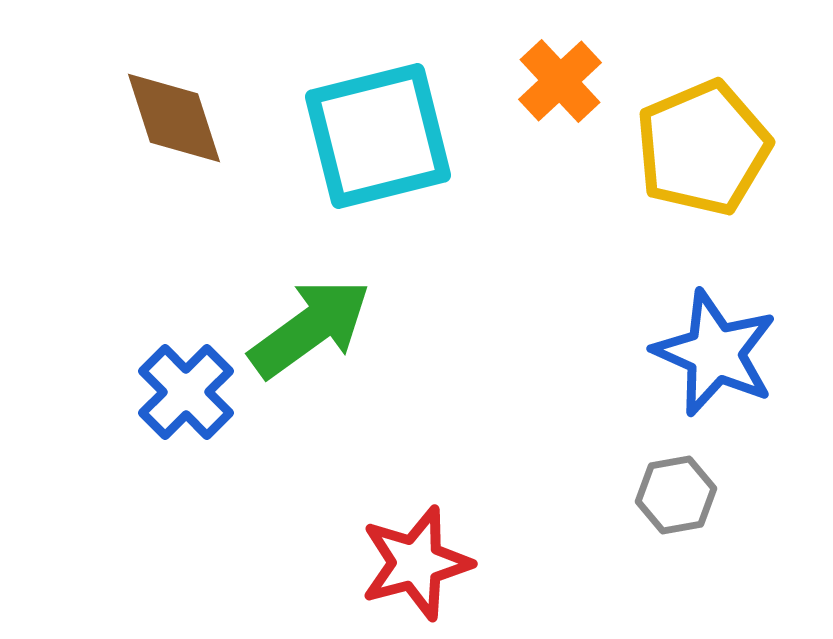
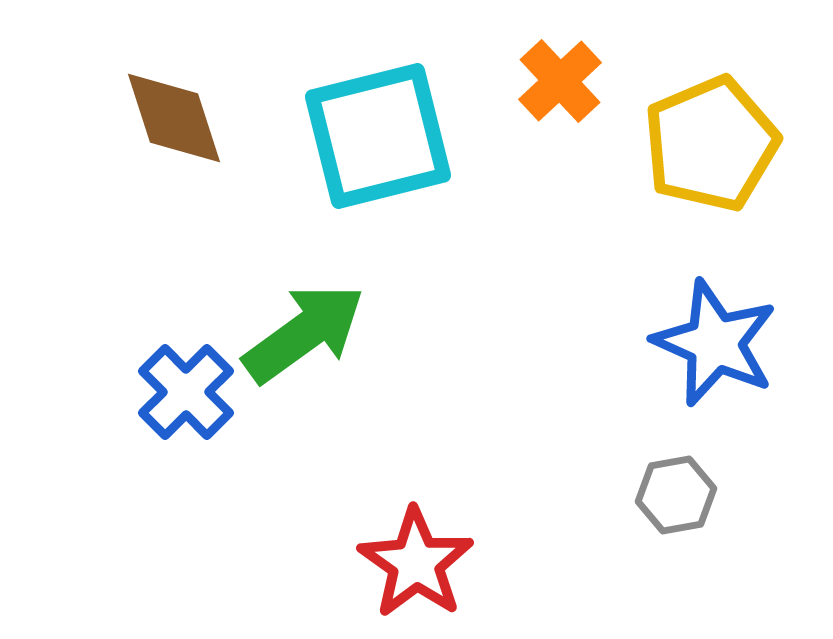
yellow pentagon: moved 8 px right, 4 px up
green arrow: moved 6 px left, 5 px down
blue star: moved 10 px up
red star: rotated 22 degrees counterclockwise
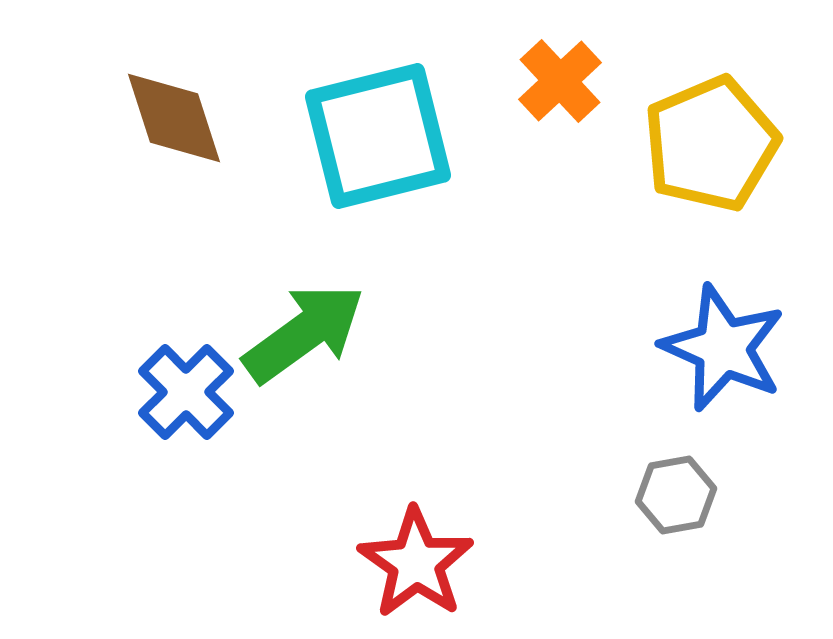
blue star: moved 8 px right, 5 px down
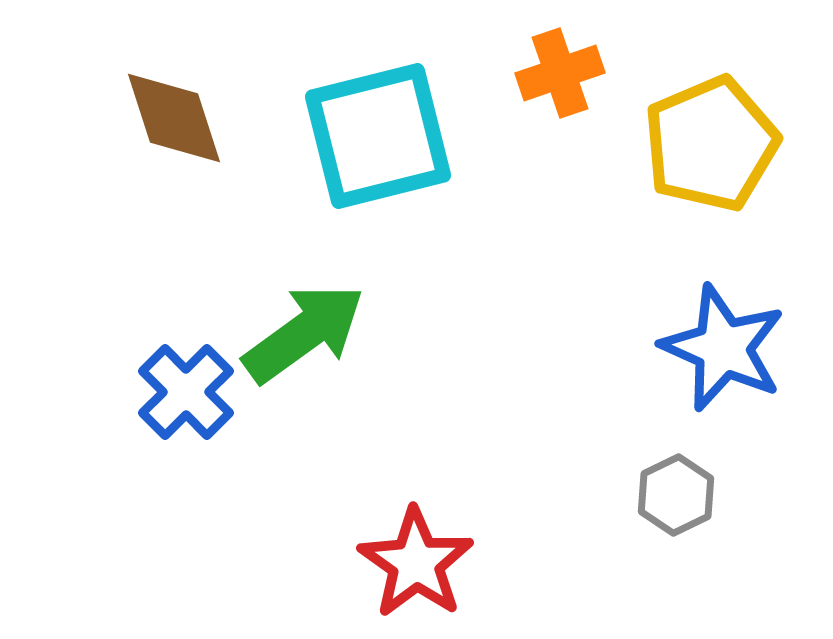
orange cross: moved 8 px up; rotated 24 degrees clockwise
gray hexagon: rotated 16 degrees counterclockwise
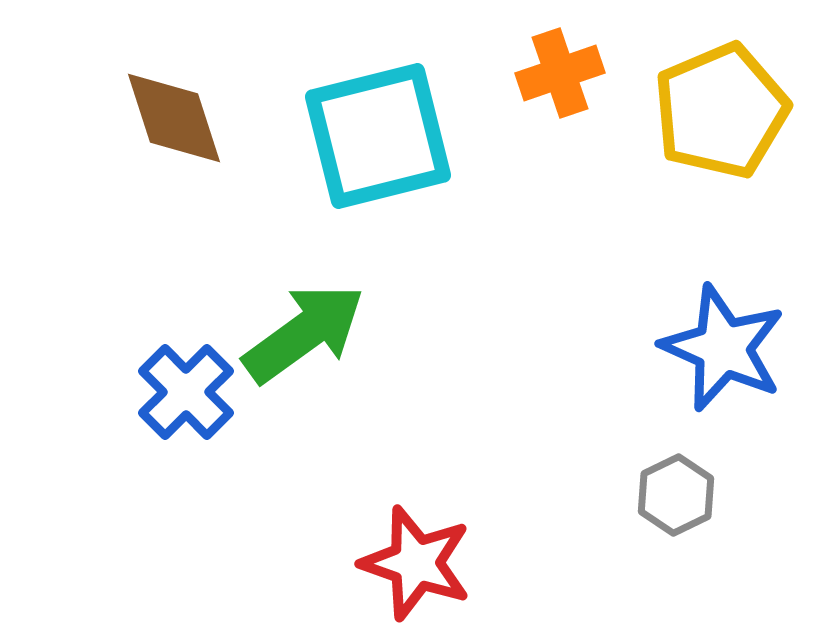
yellow pentagon: moved 10 px right, 33 px up
red star: rotated 16 degrees counterclockwise
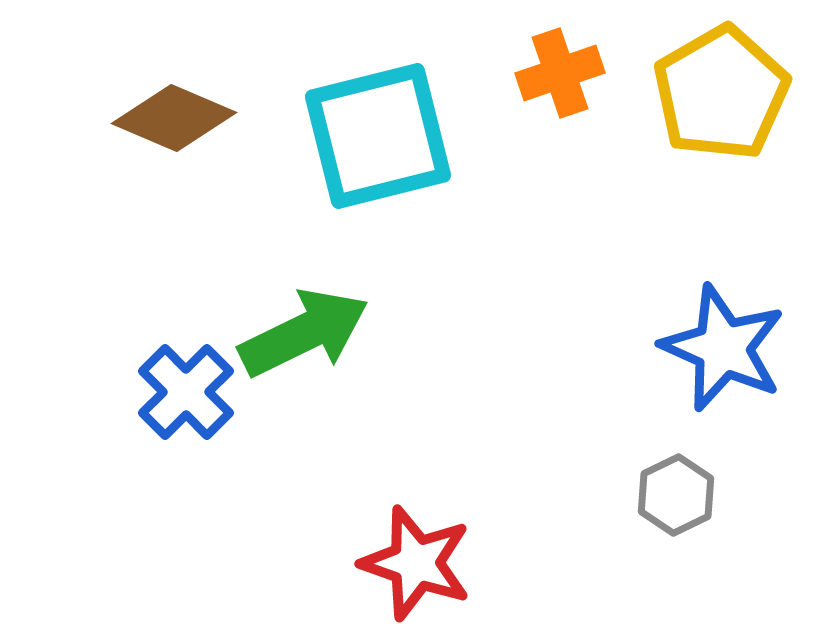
yellow pentagon: moved 18 px up; rotated 7 degrees counterclockwise
brown diamond: rotated 49 degrees counterclockwise
green arrow: rotated 10 degrees clockwise
